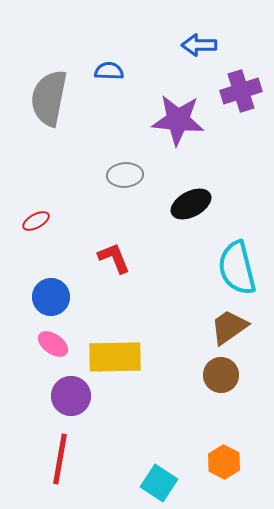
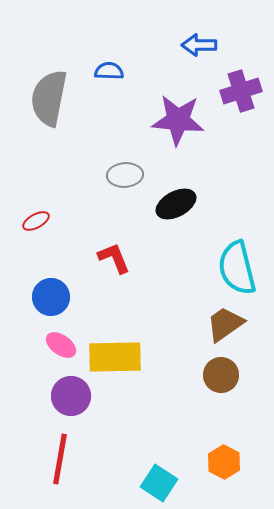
black ellipse: moved 15 px left
brown trapezoid: moved 4 px left, 3 px up
pink ellipse: moved 8 px right, 1 px down
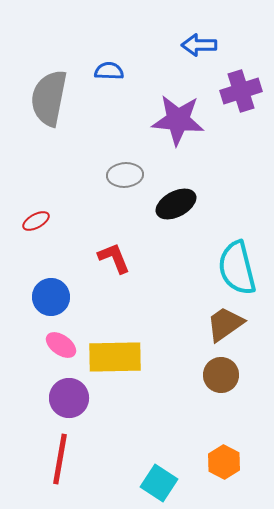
purple circle: moved 2 px left, 2 px down
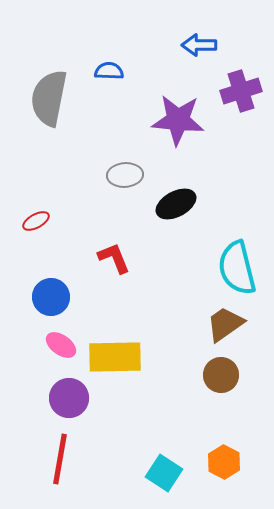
cyan square: moved 5 px right, 10 px up
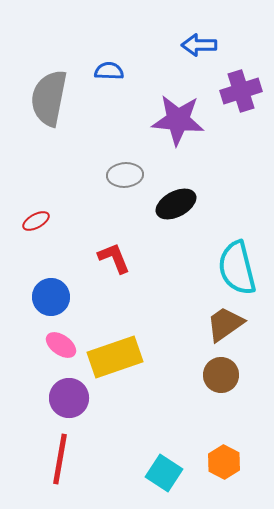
yellow rectangle: rotated 18 degrees counterclockwise
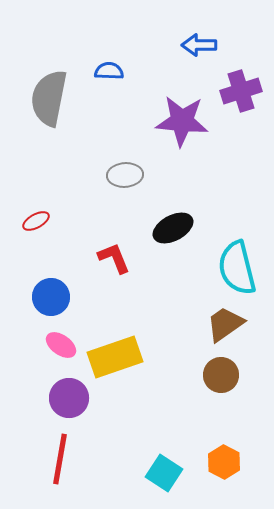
purple star: moved 4 px right, 1 px down
black ellipse: moved 3 px left, 24 px down
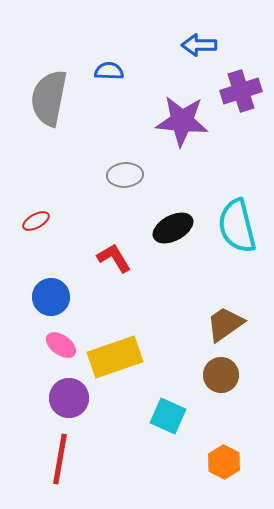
red L-shape: rotated 9 degrees counterclockwise
cyan semicircle: moved 42 px up
cyan square: moved 4 px right, 57 px up; rotated 9 degrees counterclockwise
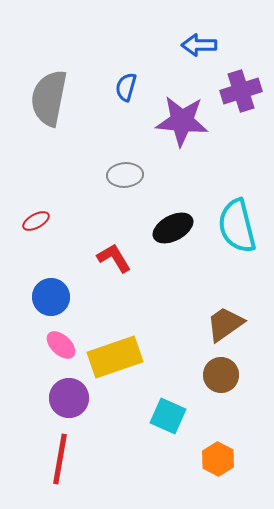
blue semicircle: moved 17 px right, 16 px down; rotated 76 degrees counterclockwise
pink ellipse: rotated 8 degrees clockwise
orange hexagon: moved 6 px left, 3 px up
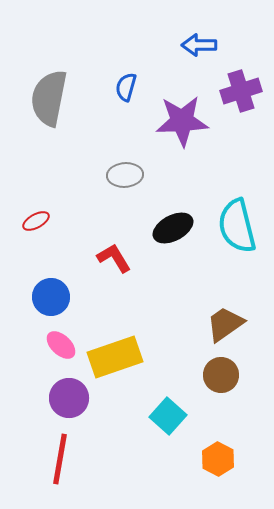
purple star: rotated 8 degrees counterclockwise
cyan square: rotated 18 degrees clockwise
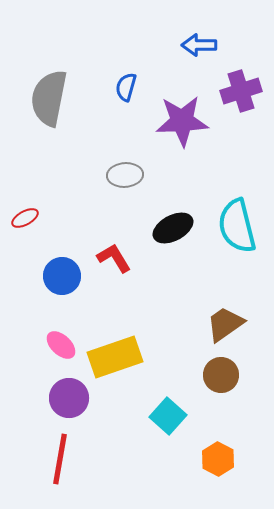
red ellipse: moved 11 px left, 3 px up
blue circle: moved 11 px right, 21 px up
